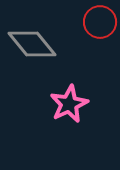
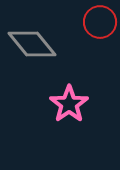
pink star: rotated 9 degrees counterclockwise
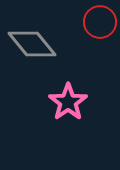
pink star: moved 1 px left, 2 px up
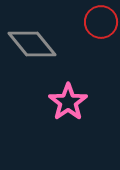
red circle: moved 1 px right
